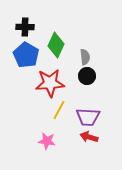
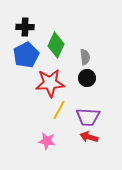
blue pentagon: rotated 15 degrees clockwise
black circle: moved 2 px down
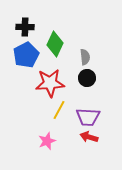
green diamond: moved 1 px left, 1 px up
pink star: rotated 30 degrees counterclockwise
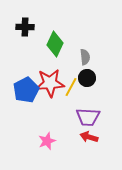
blue pentagon: moved 35 px down
yellow line: moved 12 px right, 23 px up
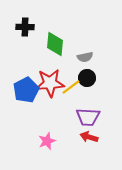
green diamond: rotated 20 degrees counterclockwise
gray semicircle: rotated 84 degrees clockwise
yellow line: rotated 24 degrees clockwise
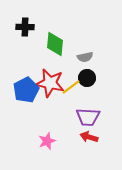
red star: rotated 16 degrees clockwise
